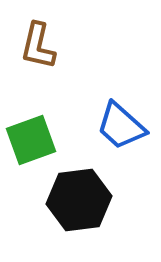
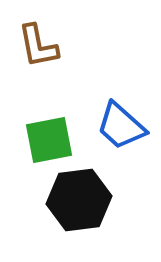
brown L-shape: rotated 24 degrees counterclockwise
green square: moved 18 px right; rotated 9 degrees clockwise
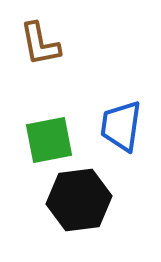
brown L-shape: moved 2 px right, 2 px up
blue trapezoid: rotated 56 degrees clockwise
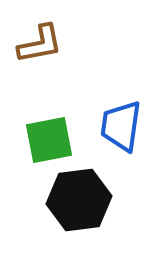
brown L-shape: rotated 90 degrees counterclockwise
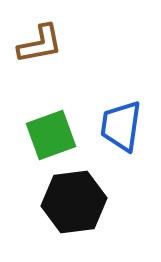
green square: moved 2 px right, 5 px up; rotated 9 degrees counterclockwise
black hexagon: moved 5 px left, 2 px down
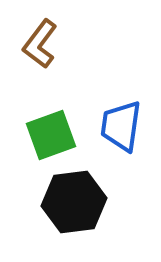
brown L-shape: rotated 138 degrees clockwise
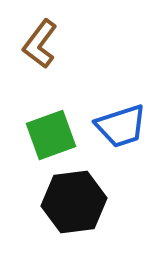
blue trapezoid: rotated 116 degrees counterclockwise
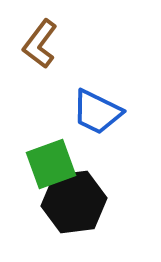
blue trapezoid: moved 24 px left, 14 px up; rotated 44 degrees clockwise
green square: moved 29 px down
